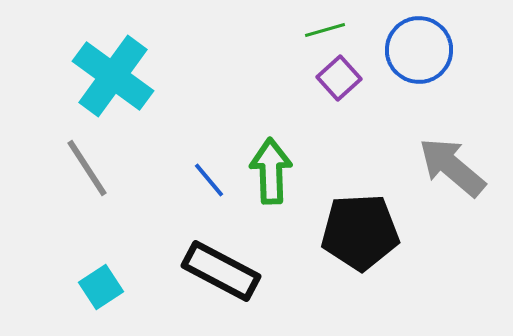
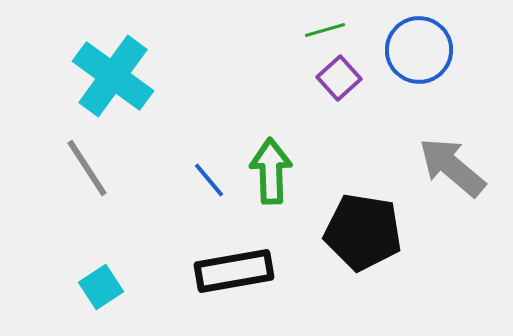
black pentagon: moved 3 px right; rotated 12 degrees clockwise
black rectangle: moved 13 px right; rotated 38 degrees counterclockwise
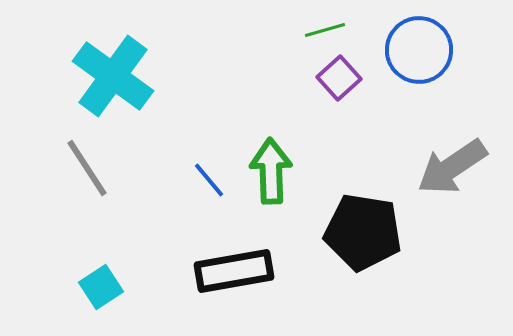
gray arrow: rotated 74 degrees counterclockwise
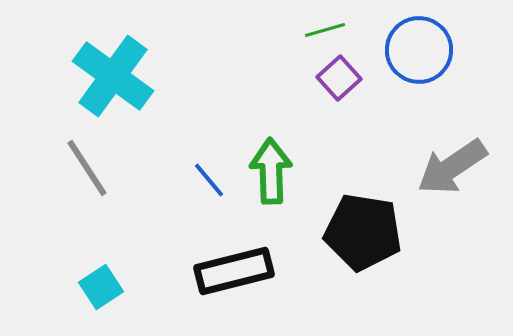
black rectangle: rotated 4 degrees counterclockwise
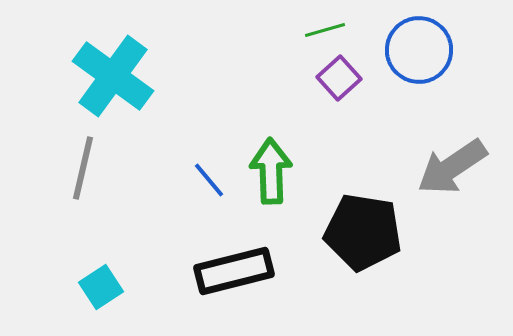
gray line: moved 4 px left; rotated 46 degrees clockwise
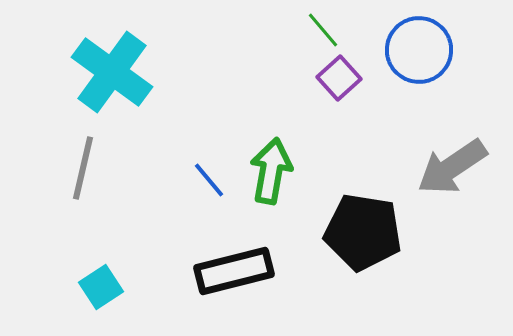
green line: moved 2 px left; rotated 66 degrees clockwise
cyan cross: moved 1 px left, 4 px up
green arrow: rotated 12 degrees clockwise
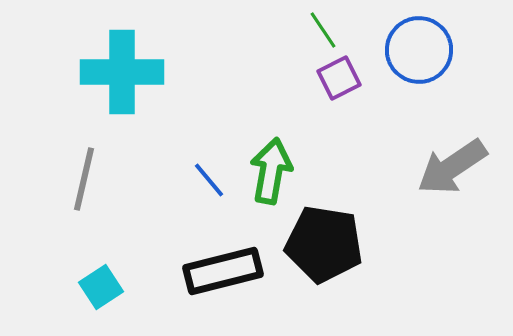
green line: rotated 6 degrees clockwise
cyan cross: moved 10 px right; rotated 36 degrees counterclockwise
purple square: rotated 15 degrees clockwise
gray line: moved 1 px right, 11 px down
black pentagon: moved 39 px left, 12 px down
black rectangle: moved 11 px left
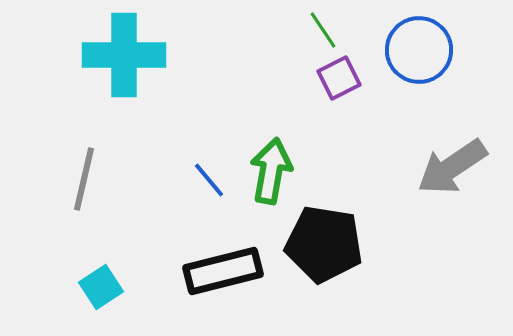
cyan cross: moved 2 px right, 17 px up
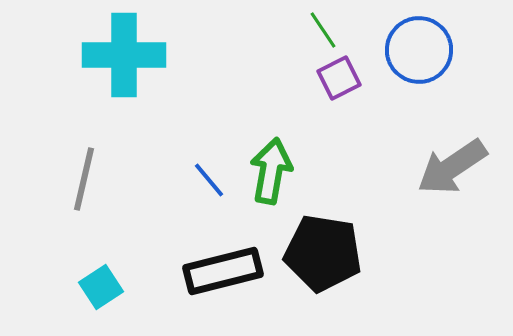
black pentagon: moved 1 px left, 9 px down
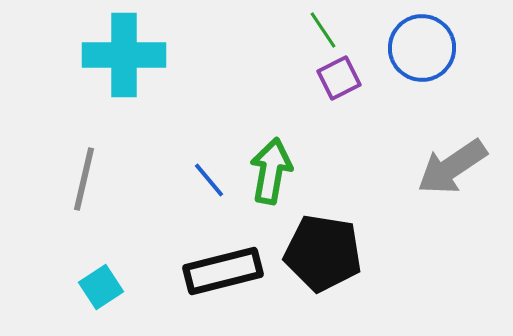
blue circle: moved 3 px right, 2 px up
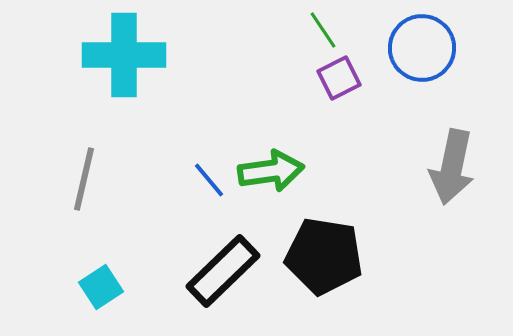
gray arrow: rotated 44 degrees counterclockwise
green arrow: rotated 72 degrees clockwise
black pentagon: moved 1 px right, 3 px down
black rectangle: rotated 30 degrees counterclockwise
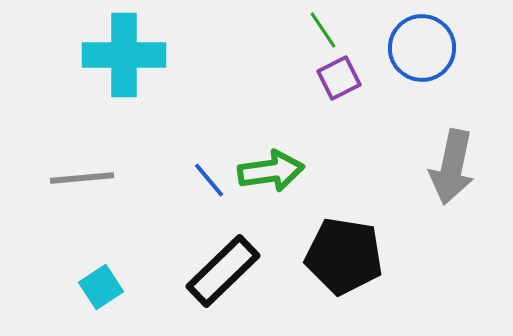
gray line: moved 2 px left, 1 px up; rotated 72 degrees clockwise
black pentagon: moved 20 px right
